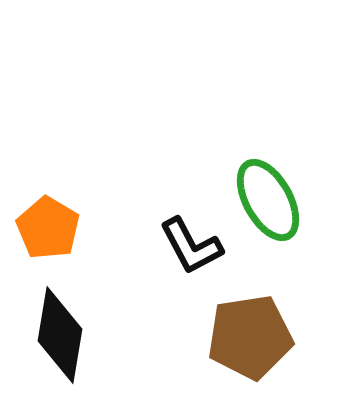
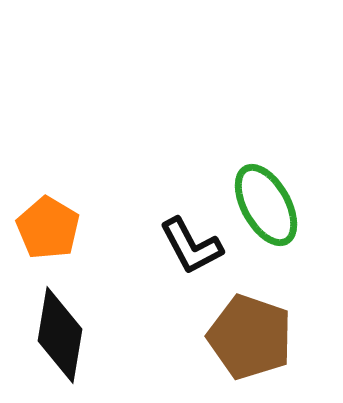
green ellipse: moved 2 px left, 5 px down
brown pentagon: rotated 28 degrees clockwise
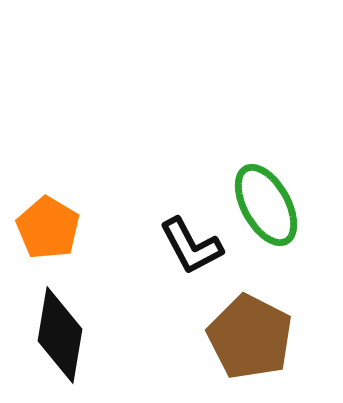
brown pentagon: rotated 8 degrees clockwise
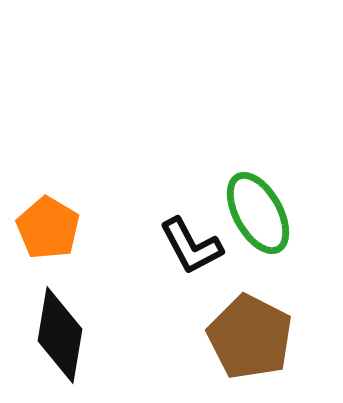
green ellipse: moved 8 px left, 8 px down
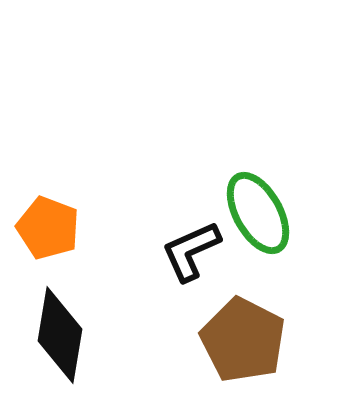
orange pentagon: rotated 10 degrees counterclockwise
black L-shape: moved 5 px down; rotated 94 degrees clockwise
brown pentagon: moved 7 px left, 3 px down
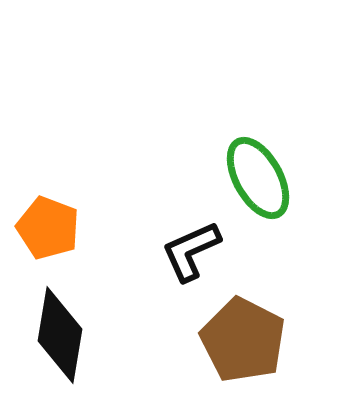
green ellipse: moved 35 px up
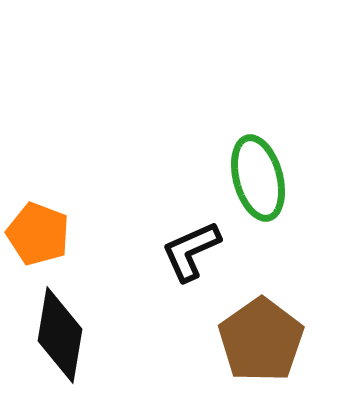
green ellipse: rotated 14 degrees clockwise
orange pentagon: moved 10 px left, 6 px down
brown pentagon: moved 18 px right; rotated 10 degrees clockwise
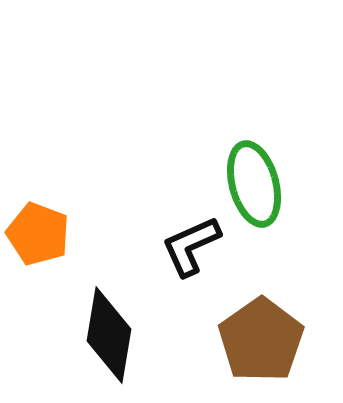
green ellipse: moved 4 px left, 6 px down
black L-shape: moved 5 px up
black diamond: moved 49 px right
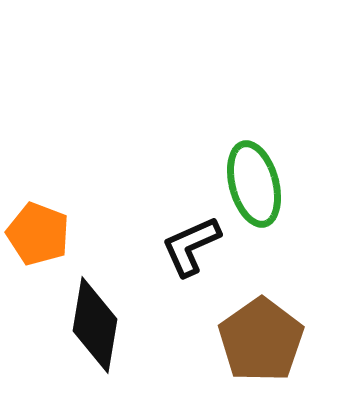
black diamond: moved 14 px left, 10 px up
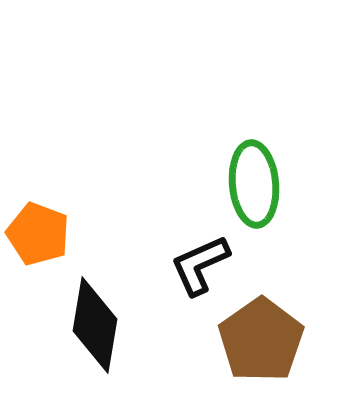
green ellipse: rotated 10 degrees clockwise
black L-shape: moved 9 px right, 19 px down
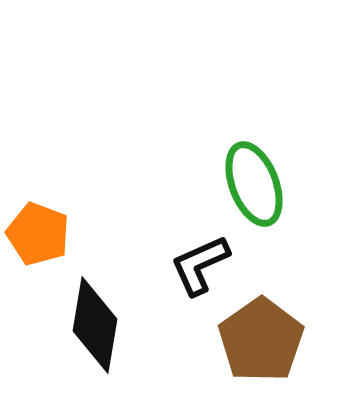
green ellipse: rotated 16 degrees counterclockwise
